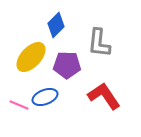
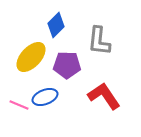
gray L-shape: moved 2 px up
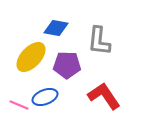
blue diamond: moved 3 px down; rotated 55 degrees clockwise
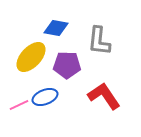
pink line: rotated 48 degrees counterclockwise
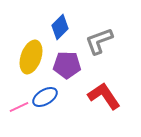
blue diamond: moved 4 px right, 1 px up; rotated 55 degrees counterclockwise
gray L-shape: rotated 64 degrees clockwise
yellow ellipse: rotated 24 degrees counterclockwise
blue ellipse: rotated 10 degrees counterclockwise
pink line: moved 2 px down
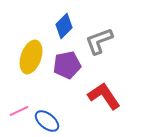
blue diamond: moved 4 px right, 1 px up
purple pentagon: rotated 12 degrees counterclockwise
blue ellipse: moved 2 px right, 24 px down; rotated 70 degrees clockwise
pink line: moved 4 px down
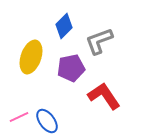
purple pentagon: moved 4 px right, 3 px down
pink line: moved 6 px down
blue ellipse: rotated 15 degrees clockwise
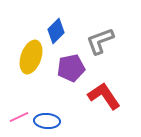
blue diamond: moved 8 px left, 5 px down
gray L-shape: moved 1 px right
blue ellipse: rotated 50 degrees counterclockwise
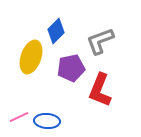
red L-shape: moved 4 px left, 6 px up; rotated 124 degrees counterclockwise
